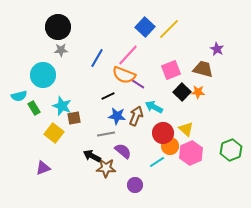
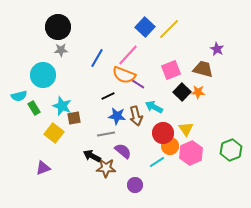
brown arrow: rotated 144 degrees clockwise
yellow triangle: rotated 14 degrees clockwise
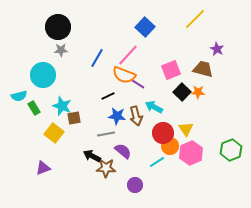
yellow line: moved 26 px right, 10 px up
